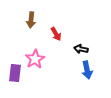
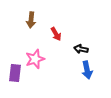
pink star: rotated 12 degrees clockwise
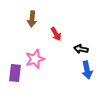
brown arrow: moved 1 px right, 1 px up
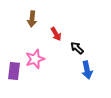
black arrow: moved 4 px left, 1 px up; rotated 32 degrees clockwise
purple rectangle: moved 1 px left, 2 px up
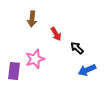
blue arrow: rotated 78 degrees clockwise
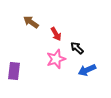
brown arrow: moved 1 px left, 3 px down; rotated 119 degrees clockwise
pink star: moved 21 px right
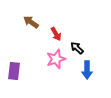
blue arrow: rotated 66 degrees counterclockwise
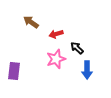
red arrow: rotated 104 degrees clockwise
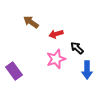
purple rectangle: rotated 42 degrees counterclockwise
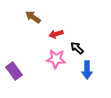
brown arrow: moved 2 px right, 5 px up
pink star: rotated 24 degrees clockwise
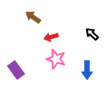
red arrow: moved 5 px left, 3 px down
black arrow: moved 15 px right, 14 px up
pink star: rotated 12 degrees clockwise
purple rectangle: moved 2 px right, 1 px up
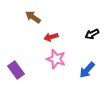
black arrow: rotated 72 degrees counterclockwise
blue arrow: rotated 42 degrees clockwise
